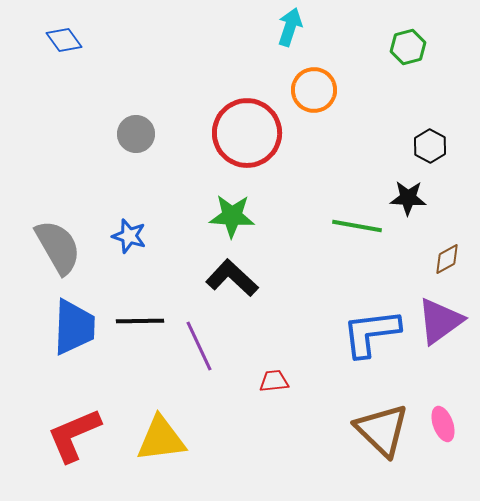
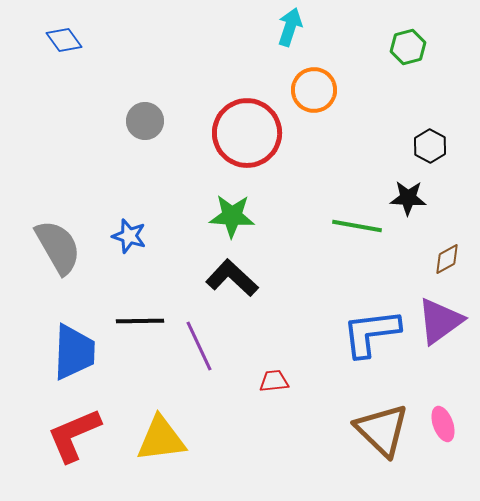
gray circle: moved 9 px right, 13 px up
blue trapezoid: moved 25 px down
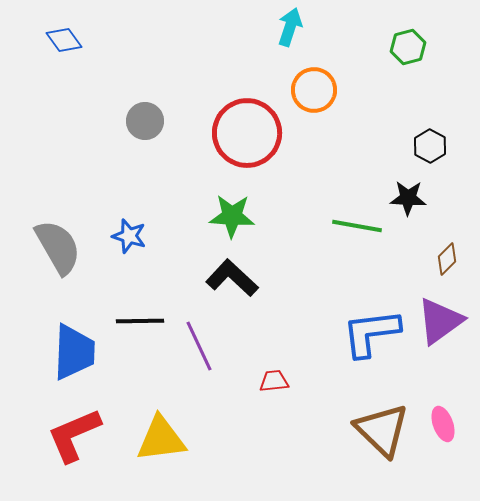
brown diamond: rotated 16 degrees counterclockwise
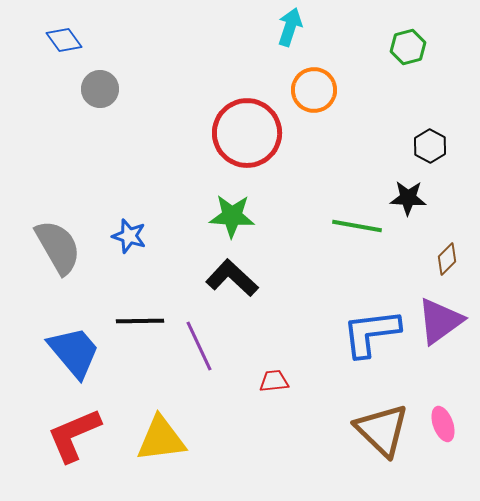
gray circle: moved 45 px left, 32 px up
blue trapezoid: rotated 42 degrees counterclockwise
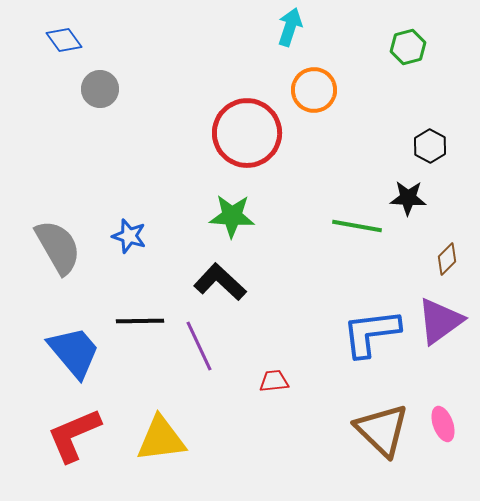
black L-shape: moved 12 px left, 4 px down
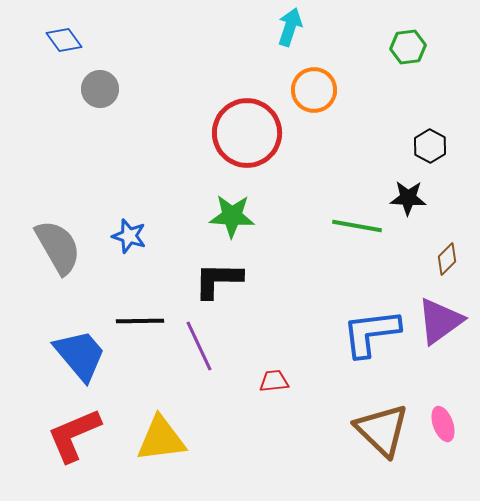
green hexagon: rotated 8 degrees clockwise
black L-shape: moved 2 px left, 2 px up; rotated 42 degrees counterclockwise
blue trapezoid: moved 6 px right, 3 px down
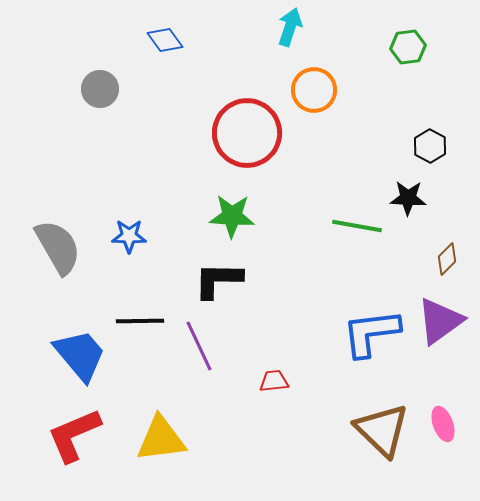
blue diamond: moved 101 px right
blue star: rotated 16 degrees counterclockwise
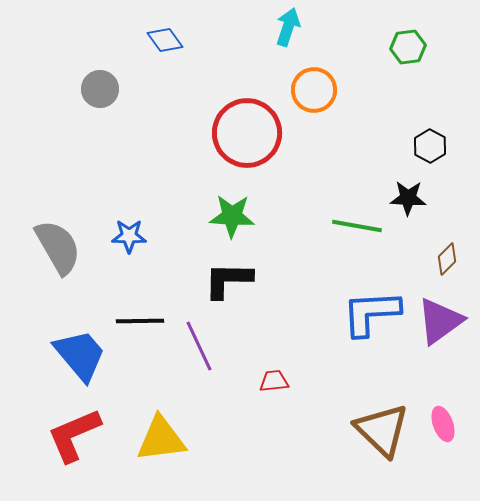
cyan arrow: moved 2 px left
black L-shape: moved 10 px right
blue L-shape: moved 20 px up; rotated 4 degrees clockwise
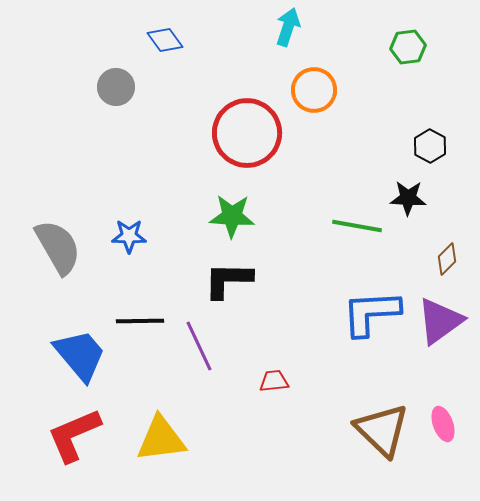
gray circle: moved 16 px right, 2 px up
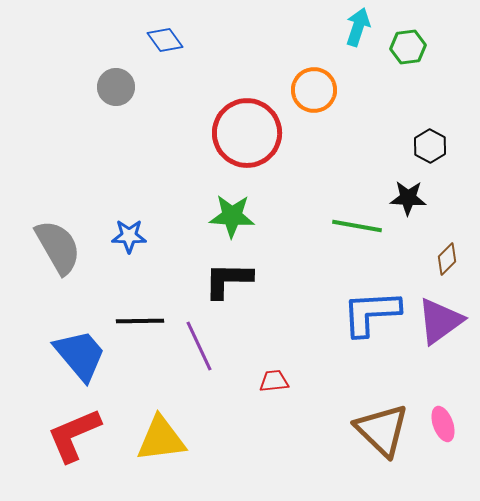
cyan arrow: moved 70 px right
